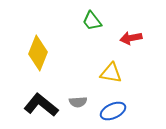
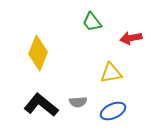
green trapezoid: moved 1 px down
yellow triangle: rotated 20 degrees counterclockwise
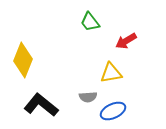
green trapezoid: moved 2 px left
red arrow: moved 5 px left, 3 px down; rotated 20 degrees counterclockwise
yellow diamond: moved 15 px left, 7 px down
gray semicircle: moved 10 px right, 5 px up
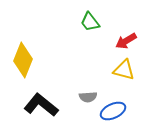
yellow triangle: moved 13 px right, 3 px up; rotated 25 degrees clockwise
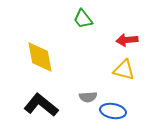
green trapezoid: moved 7 px left, 3 px up
red arrow: moved 1 px right, 1 px up; rotated 25 degrees clockwise
yellow diamond: moved 17 px right, 3 px up; rotated 32 degrees counterclockwise
blue ellipse: rotated 35 degrees clockwise
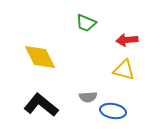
green trapezoid: moved 3 px right, 4 px down; rotated 30 degrees counterclockwise
yellow diamond: rotated 16 degrees counterclockwise
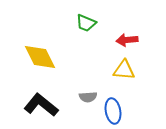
yellow triangle: rotated 10 degrees counterclockwise
blue ellipse: rotated 70 degrees clockwise
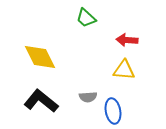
green trapezoid: moved 5 px up; rotated 20 degrees clockwise
red arrow: rotated 10 degrees clockwise
black L-shape: moved 4 px up
